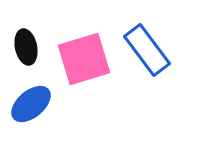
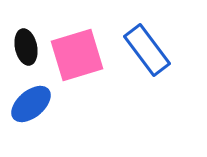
pink square: moved 7 px left, 4 px up
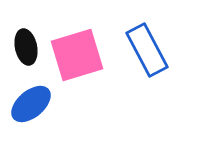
blue rectangle: rotated 9 degrees clockwise
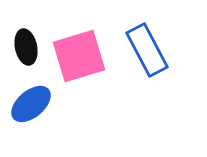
pink square: moved 2 px right, 1 px down
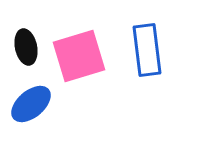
blue rectangle: rotated 21 degrees clockwise
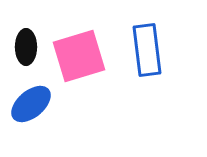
black ellipse: rotated 12 degrees clockwise
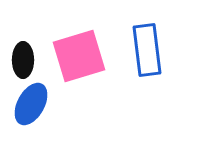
black ellipse: moved 3 px left, 13 px down
blue ellipse: rotated 21 degrees counterclockwise
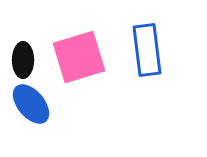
pink square: moved 1 px down
blue ellipse: rotated 69 degrees counterclockwise
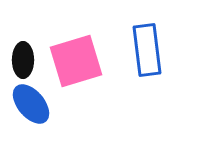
pink square: moved 3 px left, 4 px down
